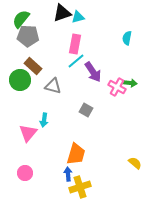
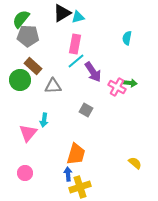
black triangle: rotated 12 degrees counterclockwise
gray triangle: rotated 18 degrees counterclockwise
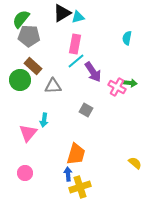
gray pentagon: moved 1 px right
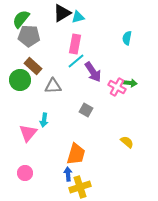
yellow semicircle: moved 8 px left, 21 px up
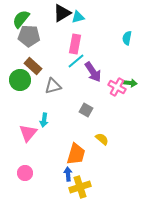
gray triangle: rotated 12 degrees counterclockwise
yellow semicircle: moved 25 px left, 3 px up
